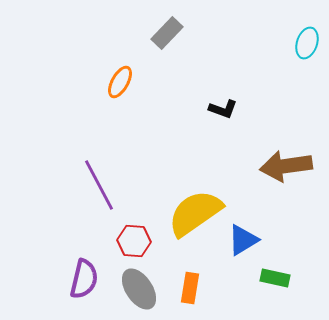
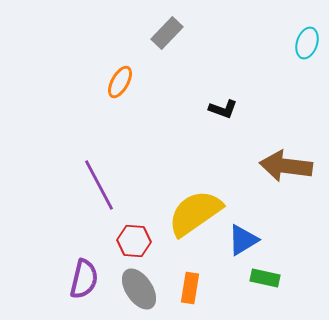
brown arrow: rotated 15 degrees clockwise
green rectangle: moved 10 px left
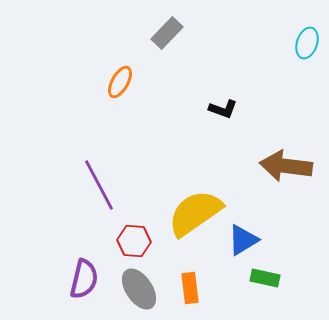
orange rectangle: rotated 16 degrees counterclockwise
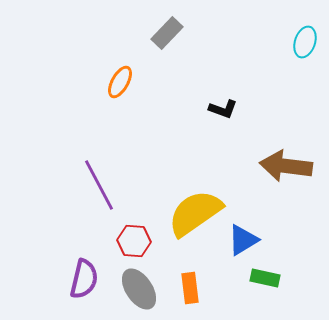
cyan ellipse: moved 2 px left, 1 px up
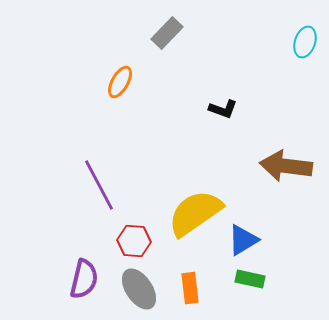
green rectangle: moved 15 px left, 1 px down
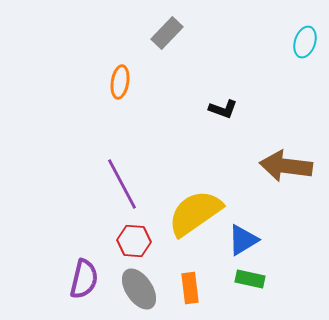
orange ellipse: rotated 20 degrees counterclockwise
purple line: moved 23 px right, 1 px up
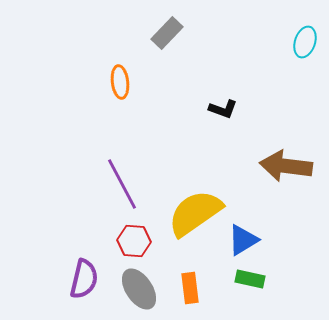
orange ellipse: rotated 16 degrees counterclockwise
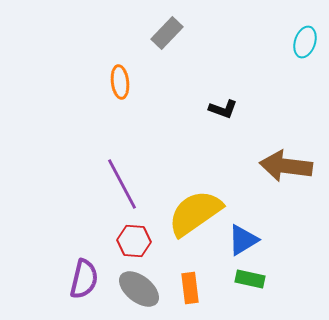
gray ellipse: rotated 18 degrees counterclockwise
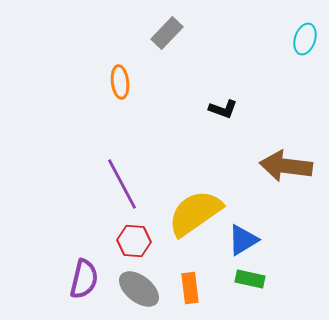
cyan ellipse: moved 3 px up
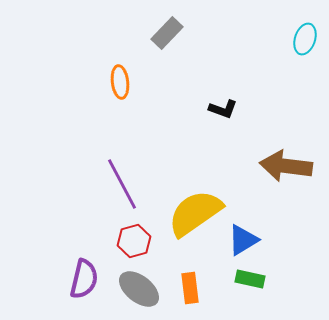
red hexagon: rotated 20 degrees counterclockwise
